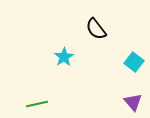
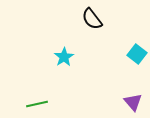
black semicircle: moved 4 px left, 10 px up
cyan square: moved 3 px right, 8 px up
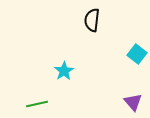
black semicircle: moved 1 px down; rotated 45 degrees clockwise
cyan star: moved 14 px down
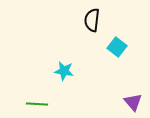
cyan square: moved 20 px left, 7 px up
cyan star: rotated 30 degrees counterclockwise
green line: rotated 15 degrees clockwise
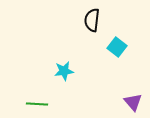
cyan star: rotated 18 degrees counterclockwise
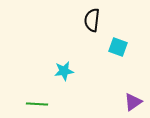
cyan square: moved 1 px right; rotated 18 degrees counterclockwise
purple triangle: rotated 36 degrees clockwise
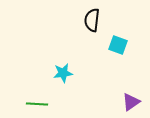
cyan square: moved 2 px up
cyan star: moved 1 px left, 2 px down
purple triangle: moved 2 px left
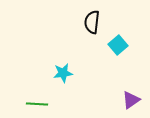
black semicircle: moved 2 px down
cyan square: rotated 30 degrees clockwise
purple triangle: moved 2 px up
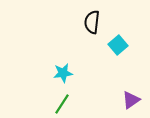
green line: moved 25 px right; rotated 60 degrees counterclockwise
